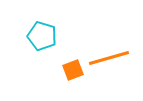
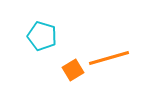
orange square: rotated 10 degrees counterclockwise
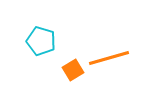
cyan pentagon: moved 1 px left, 5 px down
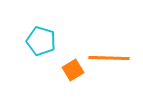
orange line: rotated 18 degrees clockwise
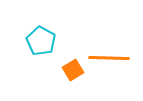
cyan pentagon: rotated 12 degrees clockwise
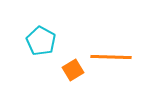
orange line: moved 2 px right, 1 px up
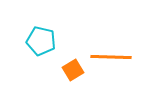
cyan pentagon: rotated 16 degrees counterclockwise
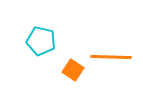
orange square: rotated 25 degrees counterclockwise
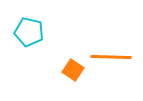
cyan pentagon: moved 12 px left, 9 px up
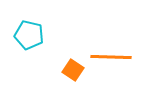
cyan pentagon: moved 3 px down
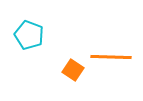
cyan pentagon: rotated 8 degrees clockwise
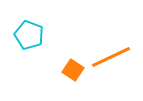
orange line: rotated 27 degrees counterclockwise
